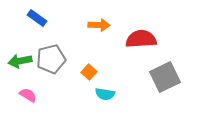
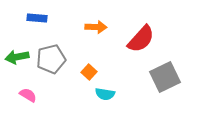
blue rectangle: rotated 30 degrees counterclockwise
orange arrow: moved 3 px left, 2 px down
red semicircle: rotated 136 degrees clockwise
green arrow: moved 3 px left, 4 px up
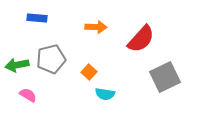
green arrow: moved 8 px down
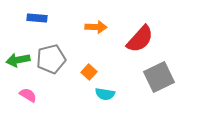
red semicircle: moved 1 px left
green arrow: moved 1 px right, 5 px up
gray square: moved 6 px left
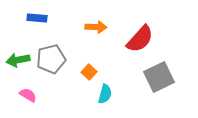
cyan semicircle: rotated 84 degrees counterclockwise
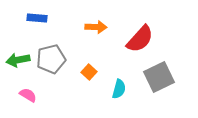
cyan semicircle: moved 14 px right, 5 px up
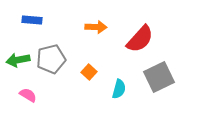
blue rectangle: moved 5 px left, 2 px down
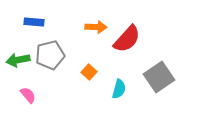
blue rectangle: moved 2 px right, 2 px down
red semicircle: moved 13 px left
gray pentagon: moved 1 px left, 4 px up
gray square: rotated 8 degrees counterclockwise
pink semicircle: rotated 18 degrees clockwise
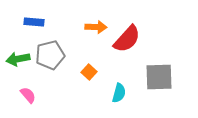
green arrow: moved 1 px up
gray square: rotated 32 degrees clockwise
cyan semicircle: moved 4 px down
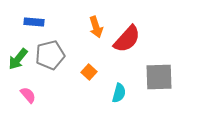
orange arrow: rotated 70 degrees clockwise
green arrow: rotated 40 degrees counterclockwise
